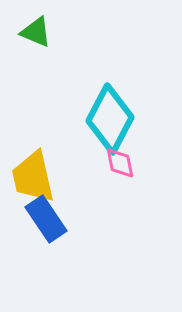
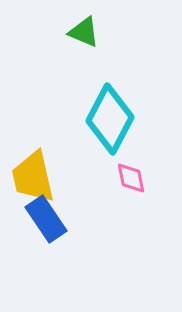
green triangle: moved 48 px right
pink diamond: moved 11 px right, 15 px down
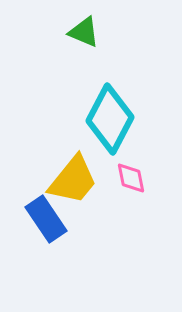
yellow trapezoid: moved 40 px right, 3 px down; rotated 128 degrees counterclockwise
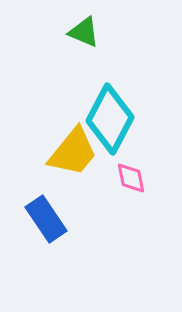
yellow trapezoid: moved 28 px up
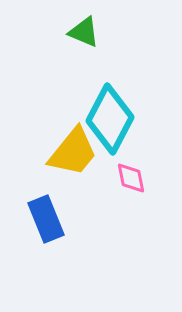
blue rectangle: rotated 12 degrees clockwise
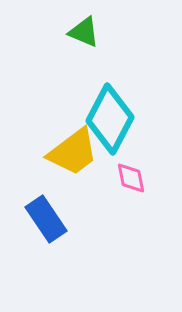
yellow trapezoid: rotated 14 degrees clockwise
blue rectangle: rotated 12 degrees counterclockwise
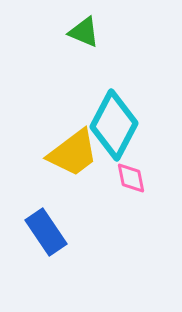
cyan diamond: moved 4 px right, 6 px down
yellow trapezoid: moved 1 px down
blue rectangle: moved 13 px down
